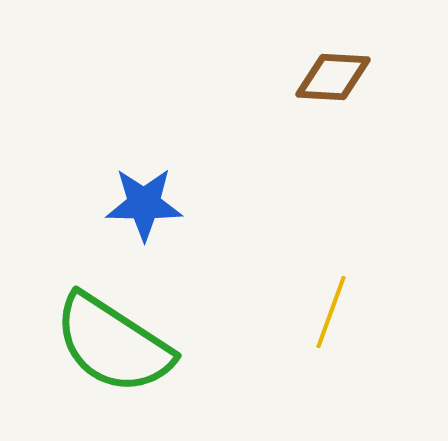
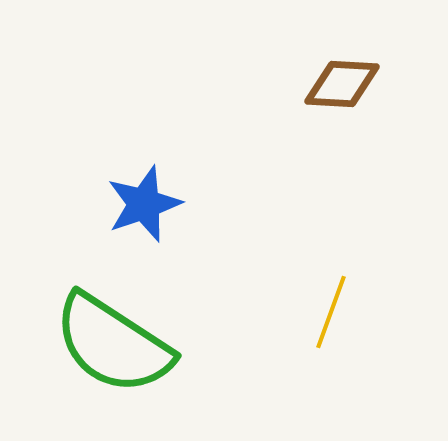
brown diamond: moved 9 px right, 7 px down
blue star: rotated 20 degrees counterclockwise
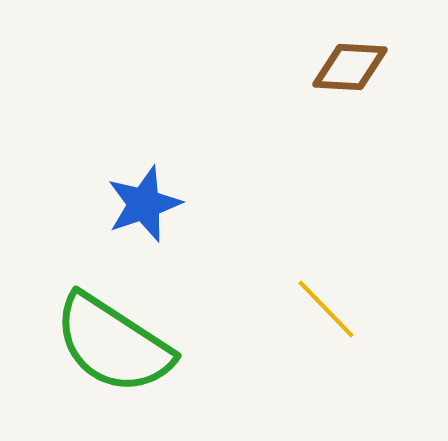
brown diamond: moved 8 px right, 17 px up
yellow line: moved 5 px left, 3 px up; rotated 64 degrees counterclockwise
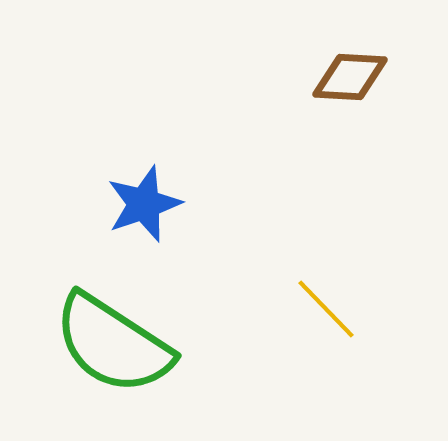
brown diamond: moved 10 px down
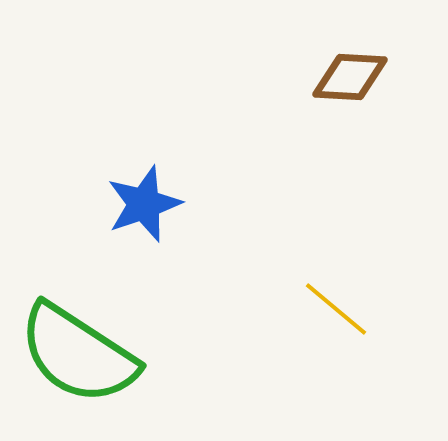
yellow line: moved 10 px right; rotated 6 degrees counterclockwise
green semicircle: moved 35 px left, 10 px down
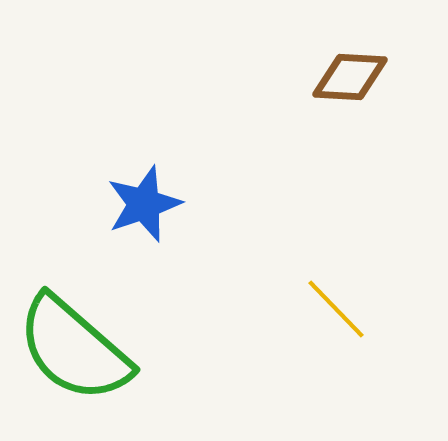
yellow line: rotated 6 degrees clockwise
green semicircle: moved 4 px left, 5 px up; rotated 8 degrees clockwise
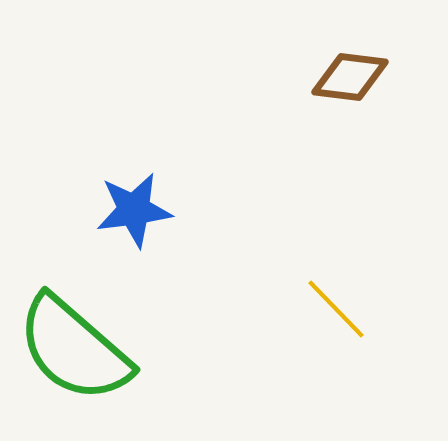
brown diamond: rotated 4 degrees clockwise
blue star: moved 10 px left, 6 px down; rotated 12 degrees clockwise
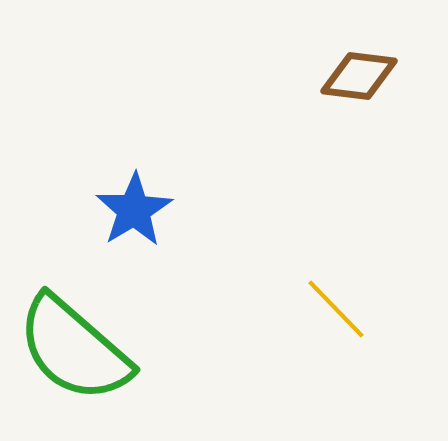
brown diamond: moved 9 px right, 1 px up
blue star: rotated 24 degrees counterclockwise
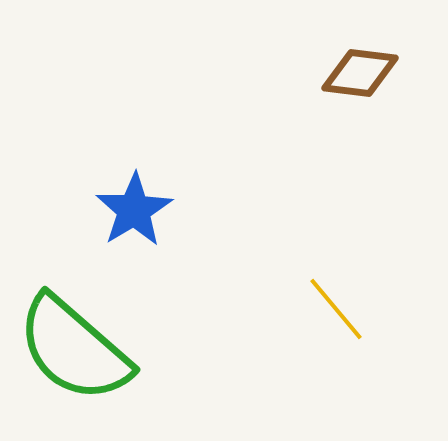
brown diamond: moved 1 px right, 3 px up
yellow line: rotated 4 degrees clockwise
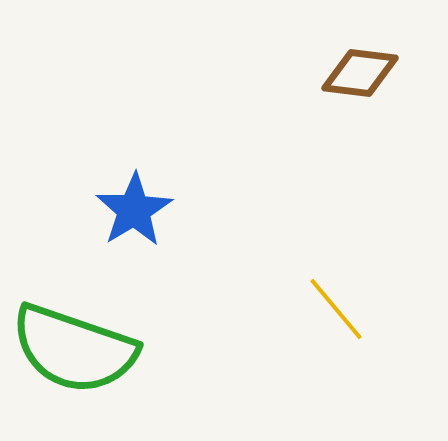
green semicircle: rotated 22 degrees counterclockwise
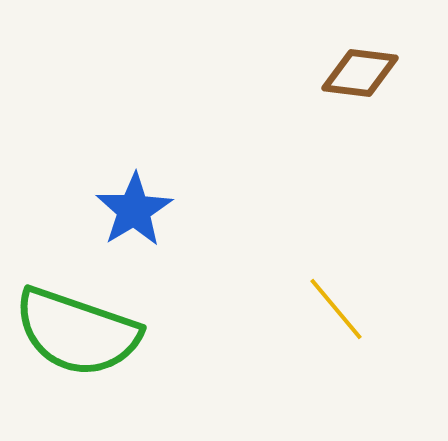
green semicircle: moved 3 px right, 17 px up
